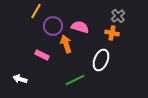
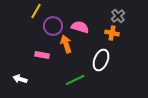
pink rectangle: rotated 16 degrees counterclockwise
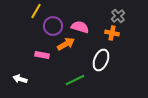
orange arrow: rotated 78 degrees clockwise
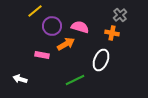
yellow line: moved 1 px left; rotated 21 degrees clockwise
gray cross: moved 2 px right, 1 px up
purple circle: moved 1 px left
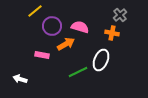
green line: moved 3 px right, 8 px up
